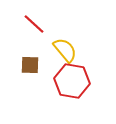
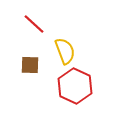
yellow semicircle: moved 1 px down; rotated 20 degrees clockwise
red hexagon: moved 3 px right, 5 px down; rotated 16 degrees clockwise
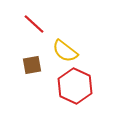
yellow semicircle: rotated 148 degrees clockwise
brown square: moved 2 px right; rotated 12 degrees counterclockwise
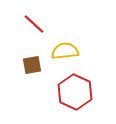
yellow semicircle: rotated 136 degrees clockwise
red hexagon: moved 6 px down
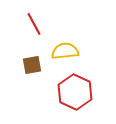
red line: rotated 20 degrees clockwise
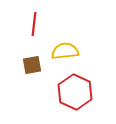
red line: rotated 35 degrees clockwise
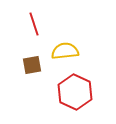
red line: rotated 25 degrees counterclockwise
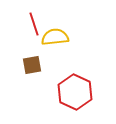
yellow semicircle: moved 10 px left, 14 px up
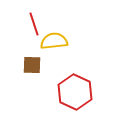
yellow semicircle: moved 1 px left, 4 px down
brown square: rotated 12 degrees clockwise
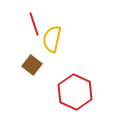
yellow semicircle: moved 2 px left, 2 px up; rotated 72 degrees counterclockwise
brown square: rotated 36 degrees clockwise
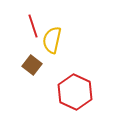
red line: moved 1 px left, 2 px down
yellow semicircle: moved 1 px down
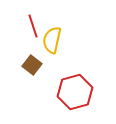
red hexagon: rotated 20 degrees clockwise
